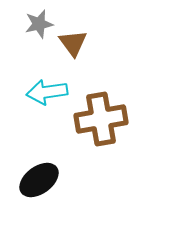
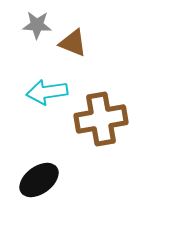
gray star: moved 2 px left, 1 px down; rotated 16 degrees clockwise
brown triangle: rotated 32 degrees counterclockwise
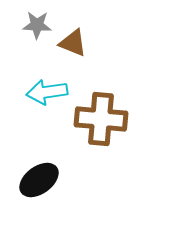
brown cross: rotated 15 degrees clockwise
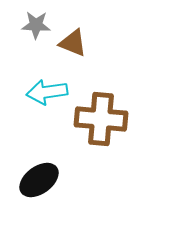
gray star: moved 1 px left
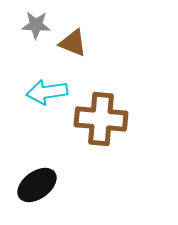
black ellipse: moved 2 px left, 5 px down
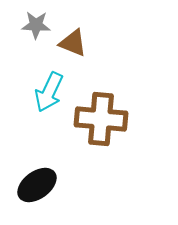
cyan arrow: moved 2 px right; rotated 57 degrees counterclockwise
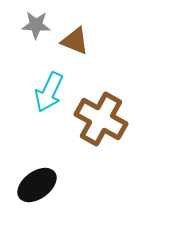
brown triangle: moved 2 px right, 2 px up
brown cross: rotated 24 degrees clockwise
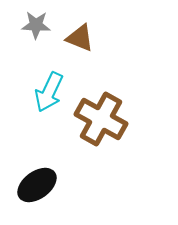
brown triangle: moved 5 px right, 3 px up
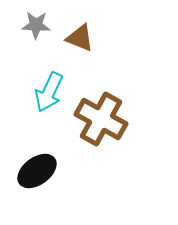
black ellipse: moved 14 px up
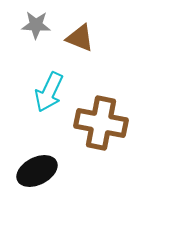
brown cross: moved 4 px down; rotated 18 degrees counterclockwise
black ellipse: rotated 9 degrees clockwise
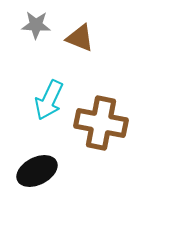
cyan arrow: moved 8 px down
